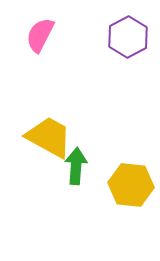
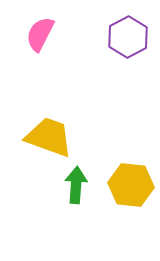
pink semicircle: moved 1 px up
yellow trapezoid: rotated 9 degrees counterclockwise
green arrow: moved 19 px down
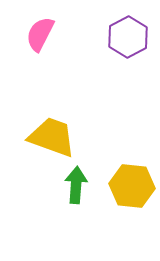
yellow trapezoid: moved 3 px right
yellow hexagon: moved 1 px right, 1 px down
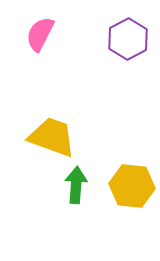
purple hexagon: moved 2 px down
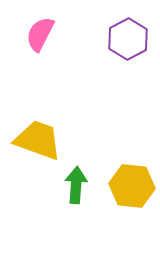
yellow trapezoid: moved 14 px left, 3 px down
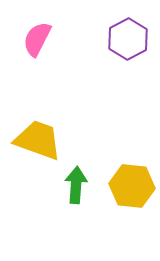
pink semicircle: moved 3 px left, 5 px down
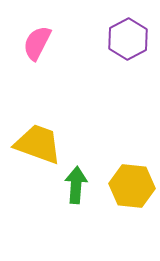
pink semicircle: moved 4 px down
yellow trapezoid: moved 4 px down
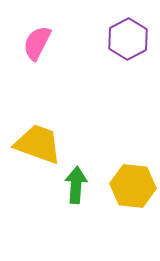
yellow hexagon: moved 1 px right
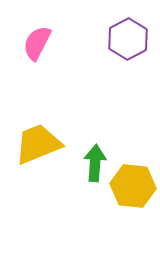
yellow trapezoid: rotated 42 degrees counterclockwise
green arrow: moved 19 px right, 22 px up
